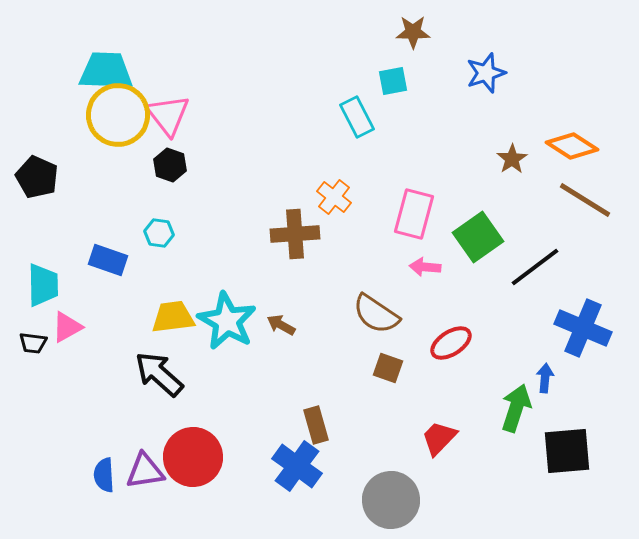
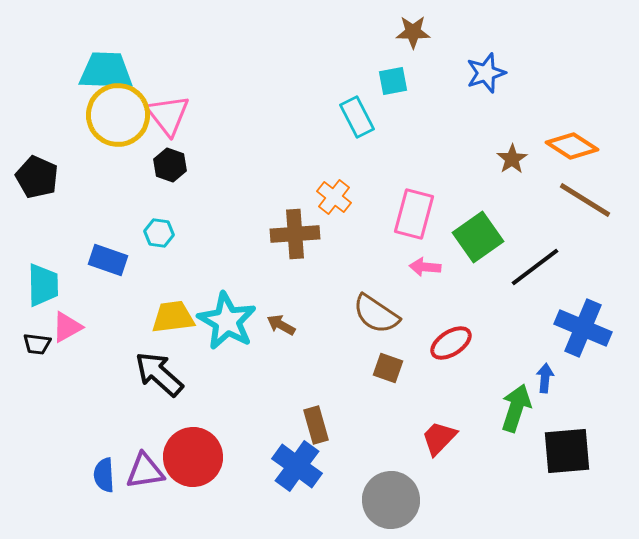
black trapezoid at (33, 343): moved 4 px right, 1 px down
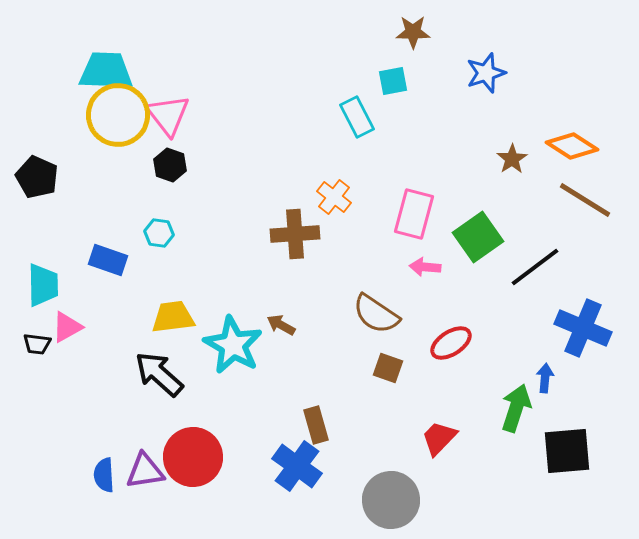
cyan star at (227, 321): moved 6 px right, 24 px down
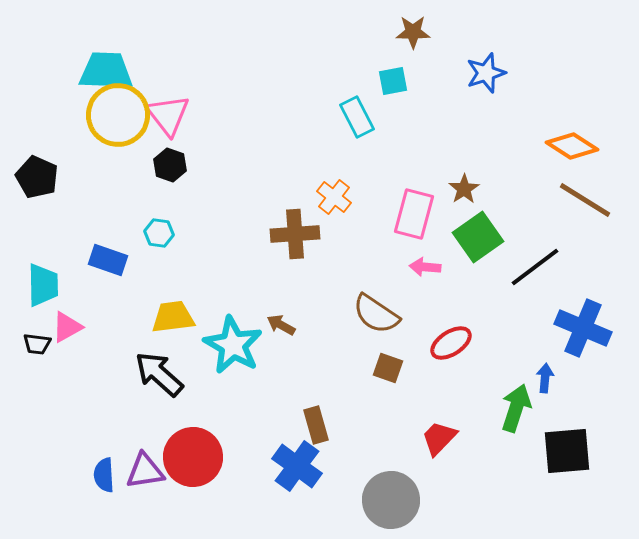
brown star at (512, 159): moved 48 px left, 30 px down
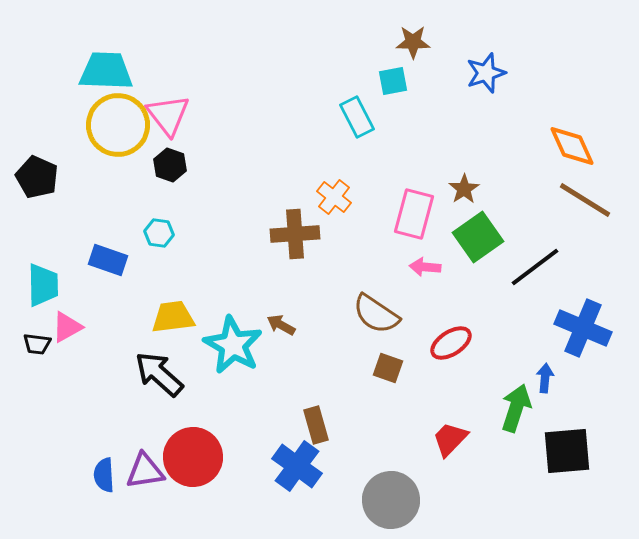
brown star at (413, 32): moved 10 px down
yellow circle at (118, 115): moved 10 px down
orange diamond at (572, 146): rotated 33 degrees clockwise
red trapezoid at (439, 438): moved 11 px right, 1 px down
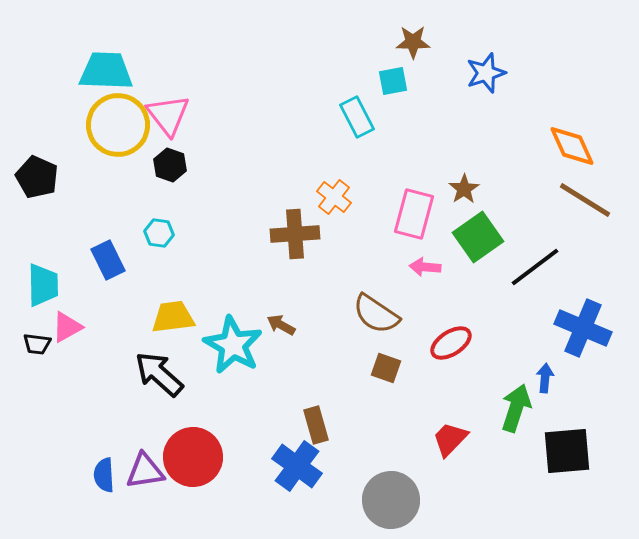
blue rectangle at (108, 260): rotated 45 degrees clockwise
brown square at (388, 368): moved 2 px left
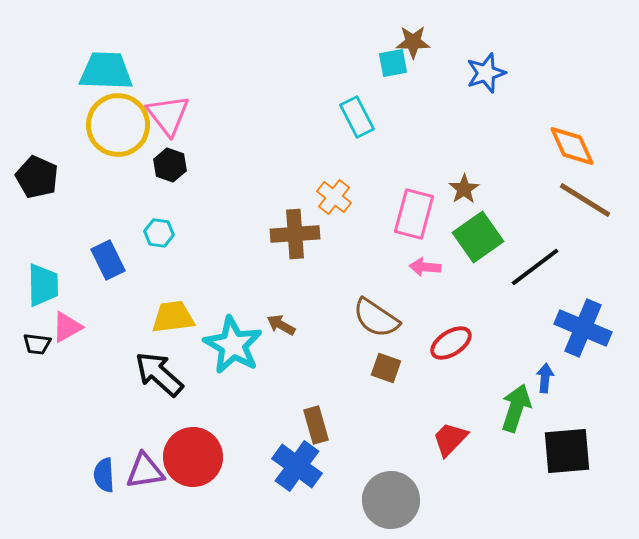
cyan square at (393, 81): moved 18 px up
brown semicircle at (376, 314): moved 4 px down
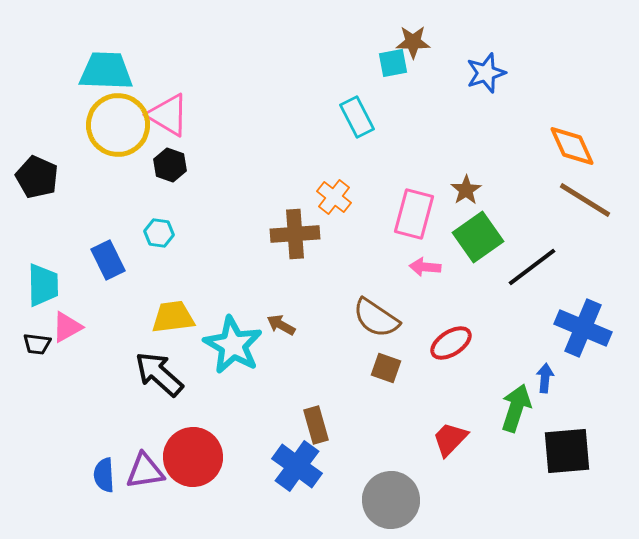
pink triangle at (168, 115): rotated 21 degrees counterclockwise
brown star at (464, 189): moved 2 px right, 1 px down
black line at (535, 267): moved 3 px left
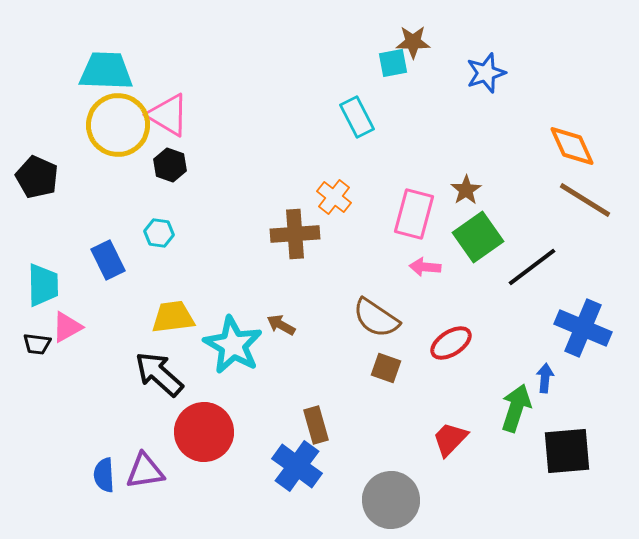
red circle at (193, 457): moved 11 px right, 25 px up
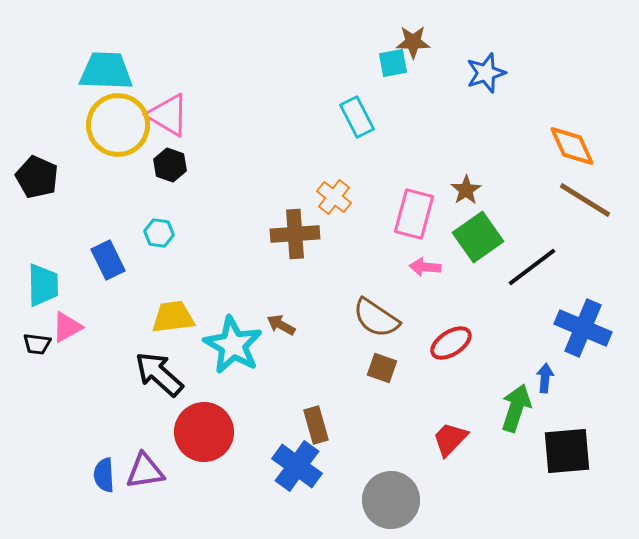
brown square at (386, 368): moved 4 px left
